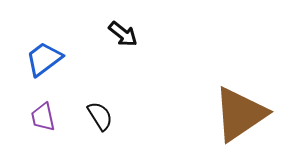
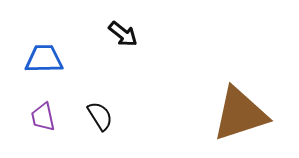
blue trapezoid: rotated 36 degrees clockwise
brown triangle: rotated 16 degrees clockwise
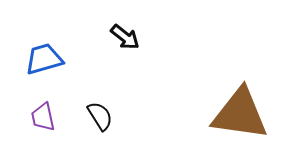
black arrow: moved 2 px right, 3 px down
blue trapezoid: rotated 15 degrees counterclockwise
brown triangle: rotated 26 degrees clockwise
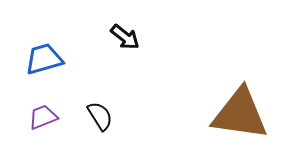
purple trapezoid: rotated 80 degrees clockwise
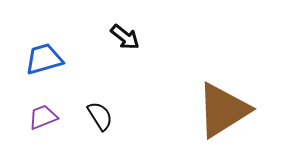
brown triangle: moved 17 px left, 4 px up; rotated 40 degrees counterclockwise
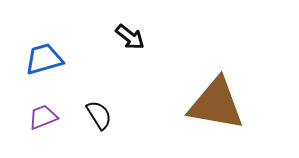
black arrow: moved 5 px right
brown triangle: moved 7 px left, 6 px up; rotated 42 degrees clockwise
black semicircle: moved 1 px left, 1 px up
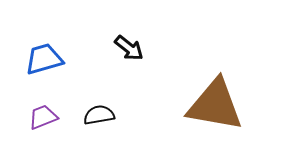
black arrow: moved 1 px left, 11 px down
brown triangle: moved 1 px left, 1 px down
black semicircle: rotated 68 degrees counterclockwise
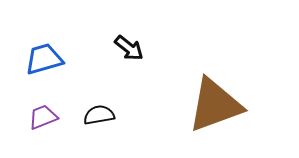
brown triangle: rotated 30 degrees counterclockwise
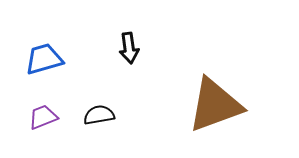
black arrow: rotated 44 degrees clockwise
